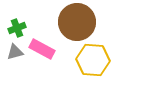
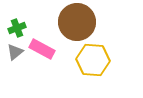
gray triangle: rotated 24 degrees counterclockwise
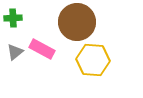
green cross: moved 4 px left, 10 px up; rotated 18 degrees clockwise
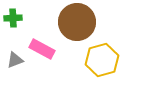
gray triangle: moved 8 px down; rotated 18 degrees clockwise
yellow hexagon: moved 9 px right; rotated 20 degrees counterclockwise
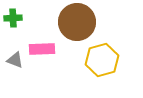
pink rectangle: rotated 30 degrees counterclockwise
gray triangle: rotated 42 degrees clockwise
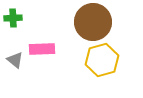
brown circle: moved 16 px right
gray triangle: rotated 18 degrees clockwise
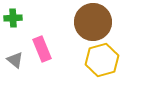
pink rectangle: rotated 70 degrees clockwise
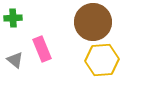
yellow hexagon: rotated 12 degrees clockwise
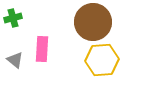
green cross: rotated 12 degrees counterclockwise
pink rectangle: rotated 25 degrees clockwise
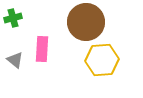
brown circle: moved 7 px left
